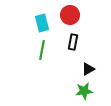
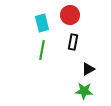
green star: rotated 12 degrees clockwise
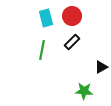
red circle: moved 2 px right, 1 px down
cyan rectangle: moved 4 px right, 5 px up
black rectangle: moved 1 px left; rotated 35 degrees clockwise
black triangle: moved 13 px right, 2 px up
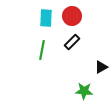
cyan rectangle: rotated 18 degrees clockwise
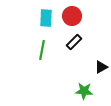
black rectangle: moved 2 px right
